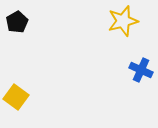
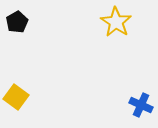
yellow star: moved 7 px left, 1 px down; rotated 24 degrees counterclockwise
blue cross: moved 35 px down
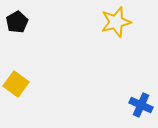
yellow star: rotated 24 degrees clockwise
yellow square: moved 13 px up
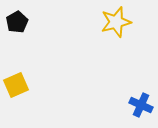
yellow square: moved 1 px down; rotated 30 degrees clockwise
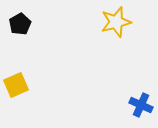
black pentagon: moved 3 px right, 2 px down
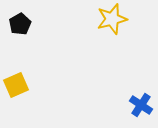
yellow star: moved 4 px left, 3 px up
blue cross: rotated 10 degrees clockwise
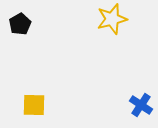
yellow square: moved 18 px right, 20 px down; rotated 25 degrees clockwise
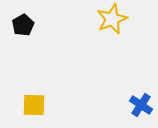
yellow star: rotated 8 degrees counterclockwise
black pentagon: moved 3 px right, 1 px down
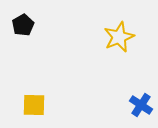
yellow star: moved 7 px right, 18 px down
